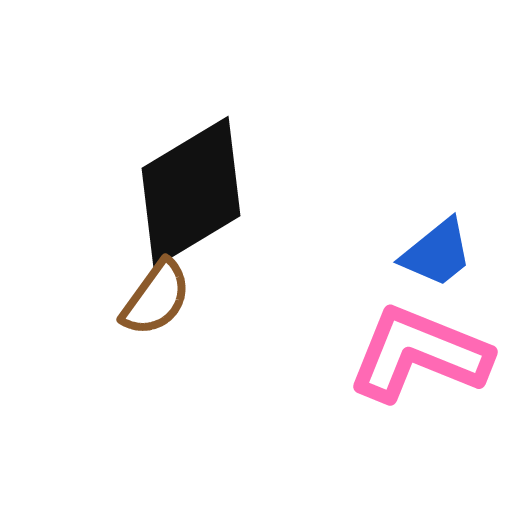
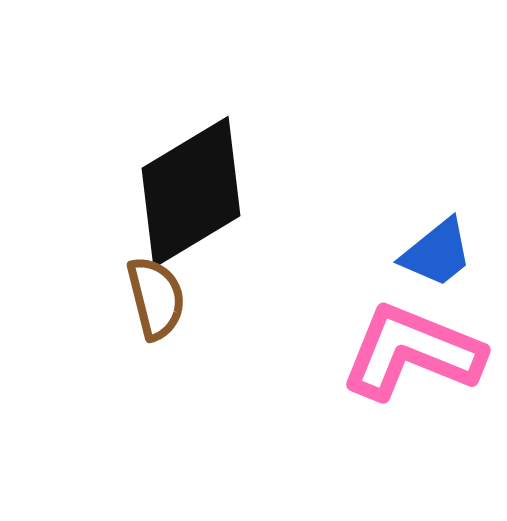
brown semicircle: rotated 50 degrees counterclockwise
pink L-shape: moved 7 px left, 2 px up
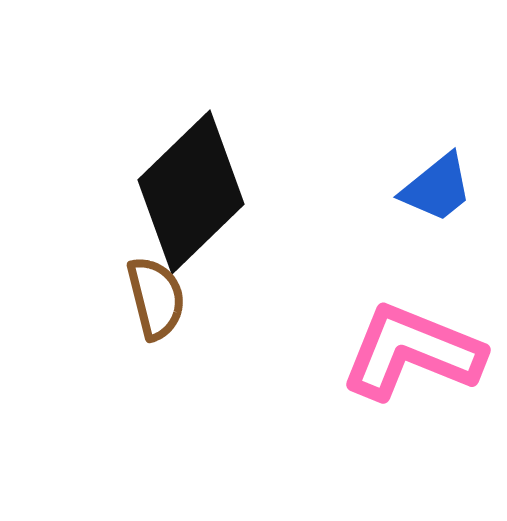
black diamond: rotated 13 degrees counterclockwise
blue trapezoid: moved 65 px up
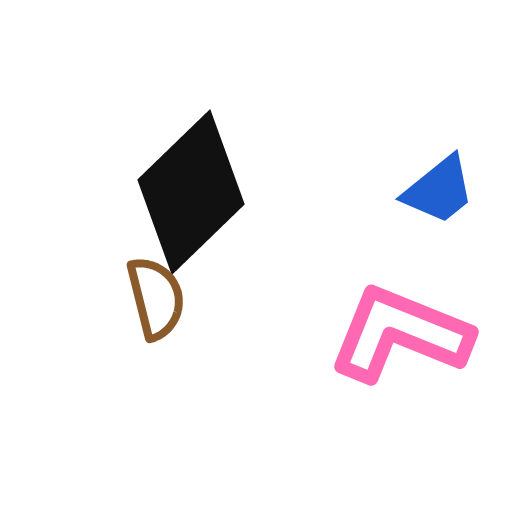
blue trapezoid: moved 2 px right, 2 px down
pink L-shape: moved 12 px left, 18 px up
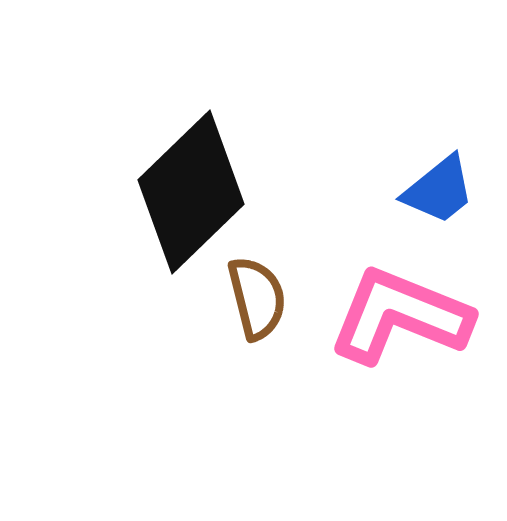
brown semicircle: moved 101 px right
pink L-shape: moved 18 px up
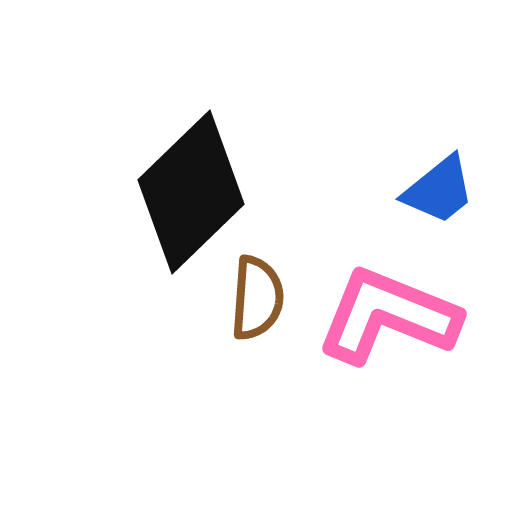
brown semicircle: rotated 18 degrees clockwise
pink L-shape: moved 12 px left
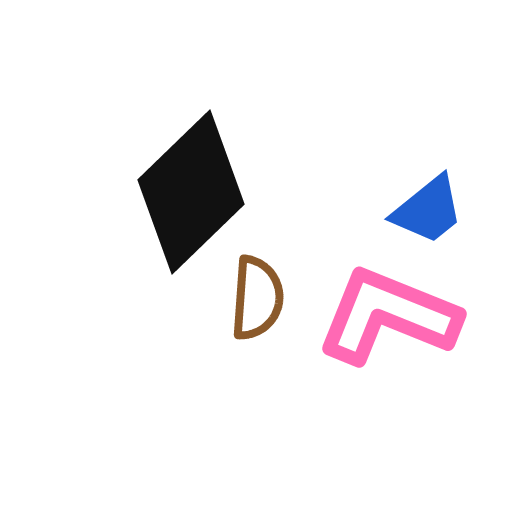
blue trapezoid: moved 11 px left, 20 px down
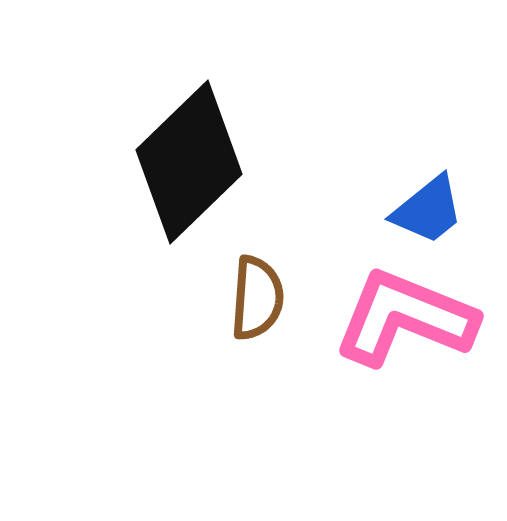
black diamond: moved 2 px left, 30 px up
pink L-shape: moved 17 px right, 2 px down
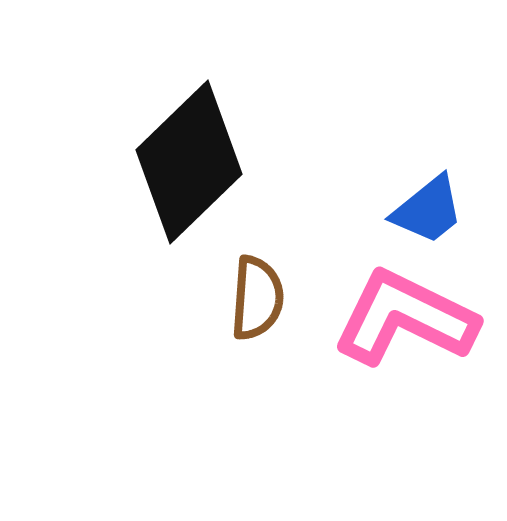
pink L-shape: rotated 4 degrees clockwise
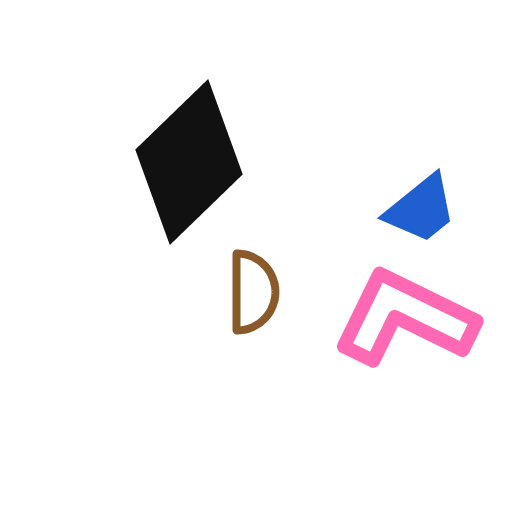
blue trapezoid: moved 7 px left, 1 px up
brown semicircle: moved 4 px left, 6 px up; rotated 4 degrees counterclockwise
